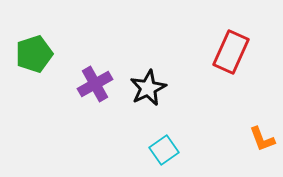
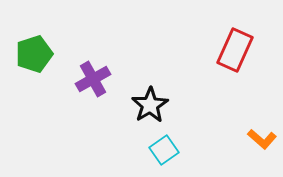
red rectangle: moved 4 px right, 2 px up
purple cross: moved 2 px left, 5 px up
black star: moved 2 px right, 17 px down; rotated 6 degrees counterclockwise
orange L-shape: rotated 28 degrees counterclockwise
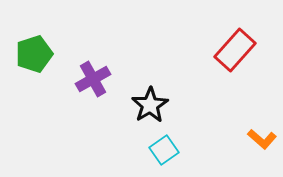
red rectangle: rotated 18 degrees clockwise
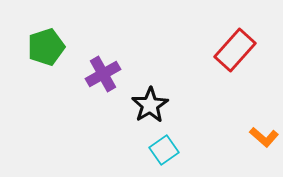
green pentagon: moved 12 px right, 7 px up
purple cross: moved 10 px right, 5 px up
orange L-shape: moved 2 px right, 2 px up
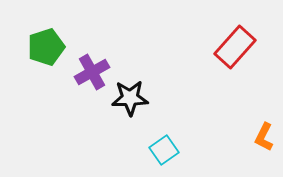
red rectangle: moved 3 px up
purple cross: moved 11 px left, 2 px up
black star: moved 20 px left, 7 px up; rotated 30 degrees clockwise
orange L-shape: rotated 76 degrees clockwise
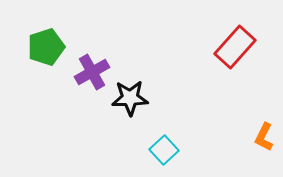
cyan square: rotated 8 degrees counterclockwise
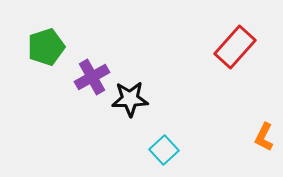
purple cross: moved 5 px down
black star: moved 1 px down
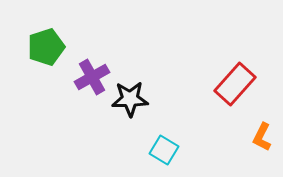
red rectangle: moved 37 px down
orange L-shape: moved 2 px left
cyan square: rotated 16 degrees counterclockwise
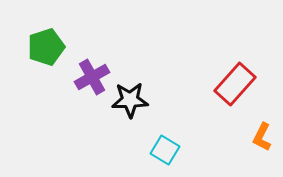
black star: moved 1 px down
cyan square: moved 1 px right
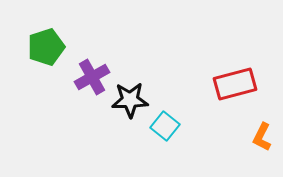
red rectangle: rotated 33 degrees clockwise
cyan square: moved 24 px up; rotated 8 degrees clockwise
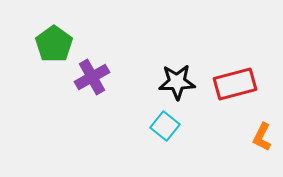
green pentagon: moved 8 px right, 3 px up; rotated 18 degrees counterclockwise
black star: moved 47 px right, 18 px up
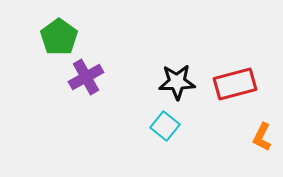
green pentagon: moved 5 px right, 7 px up
purple cross: moved 6 px left
